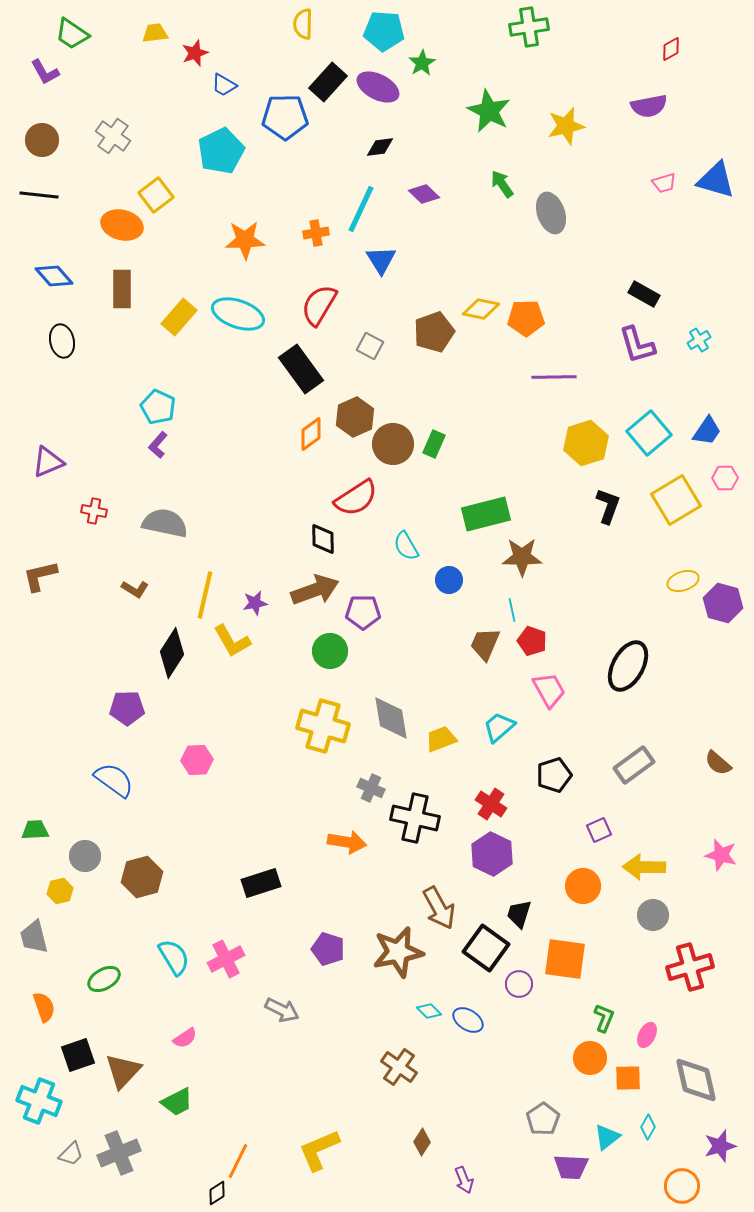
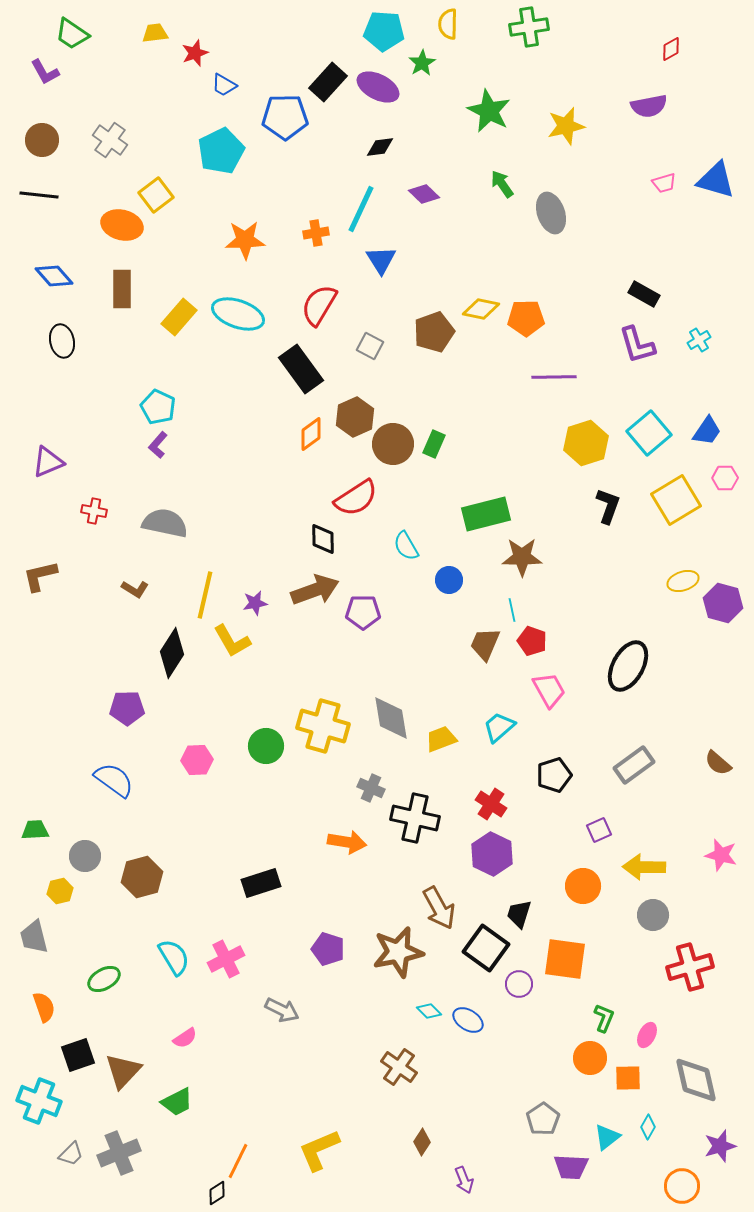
yellow semicircle at (303, 24): moved 145 px right
gray cross at (113, 136): moved 3 px left, 4 px down
green circle at (330, 651): moved 64 px left, 95 px down
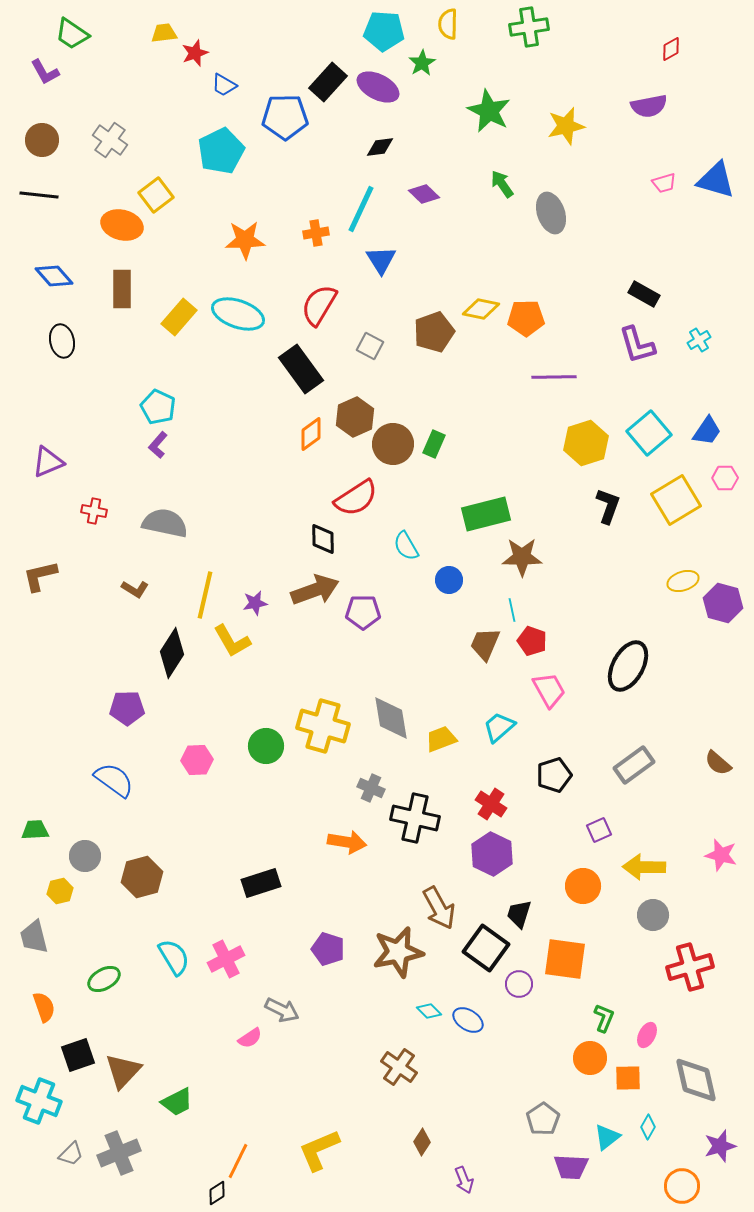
yellow trapezoid at (155, 33): moved 9 px right
pink semicircle at (185, 1038): moved 65 px right
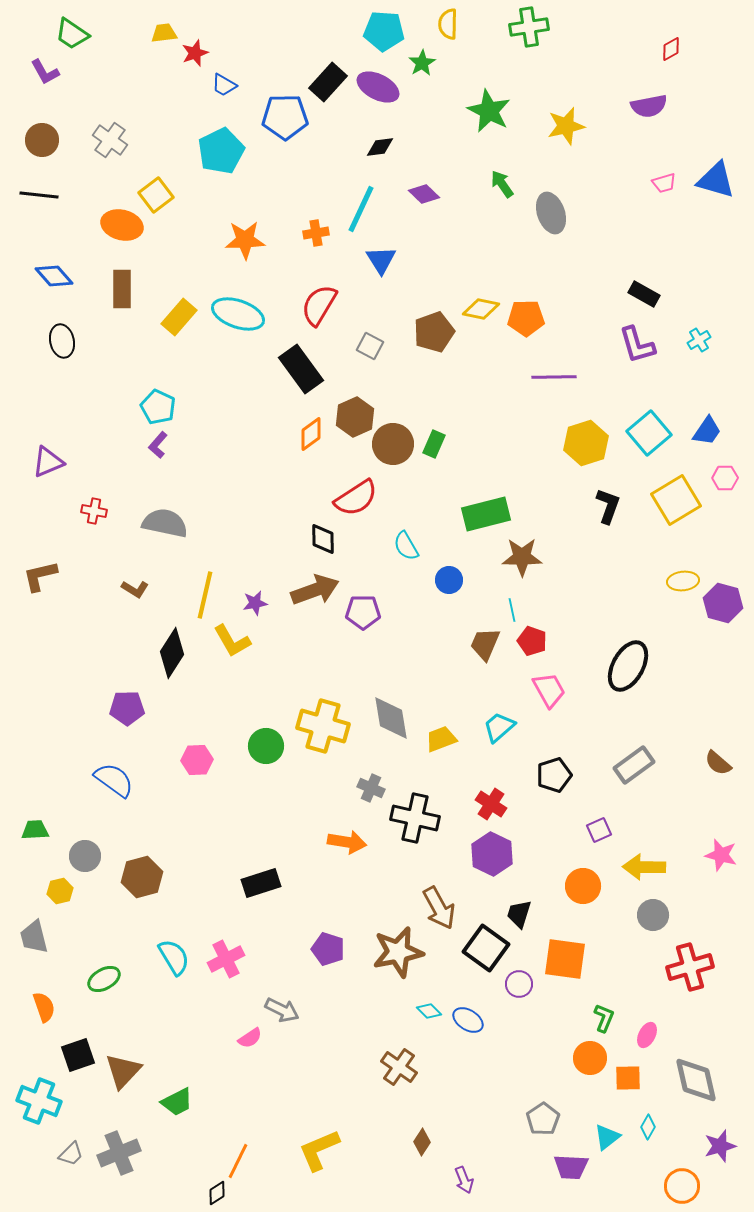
yellow ellipse at (683, 581): rotated 12 degrees clockwise
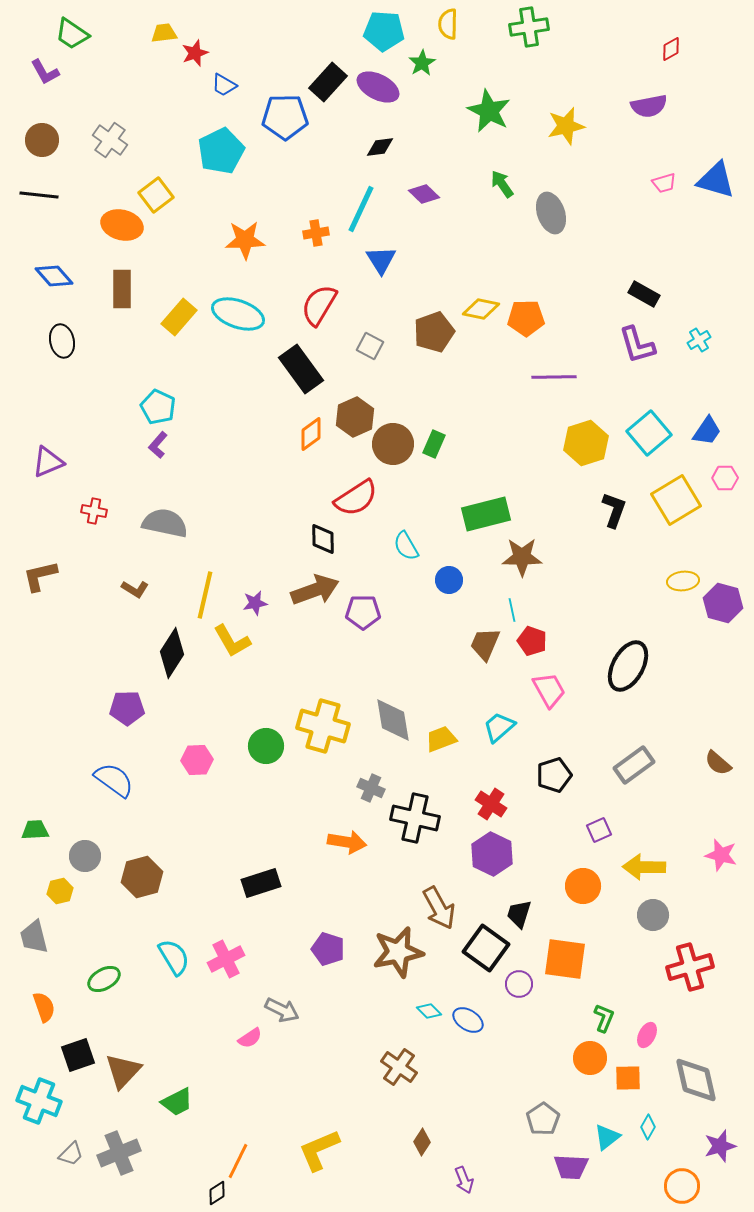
black L-shape at (608, 506): moved 6 px right, 4 px down
gray diamond at (391, 718): moved 2 px right, 2 px down
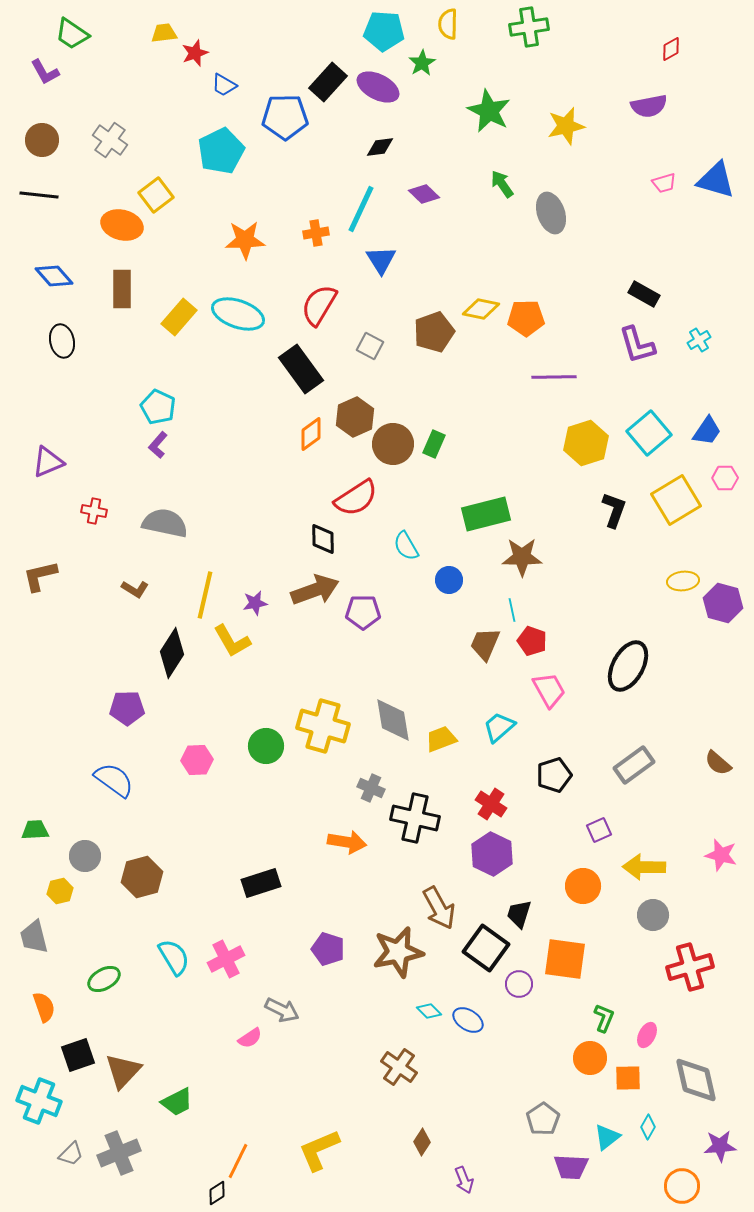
purple star at (720, 1146): rotated 12 degrees clockwise
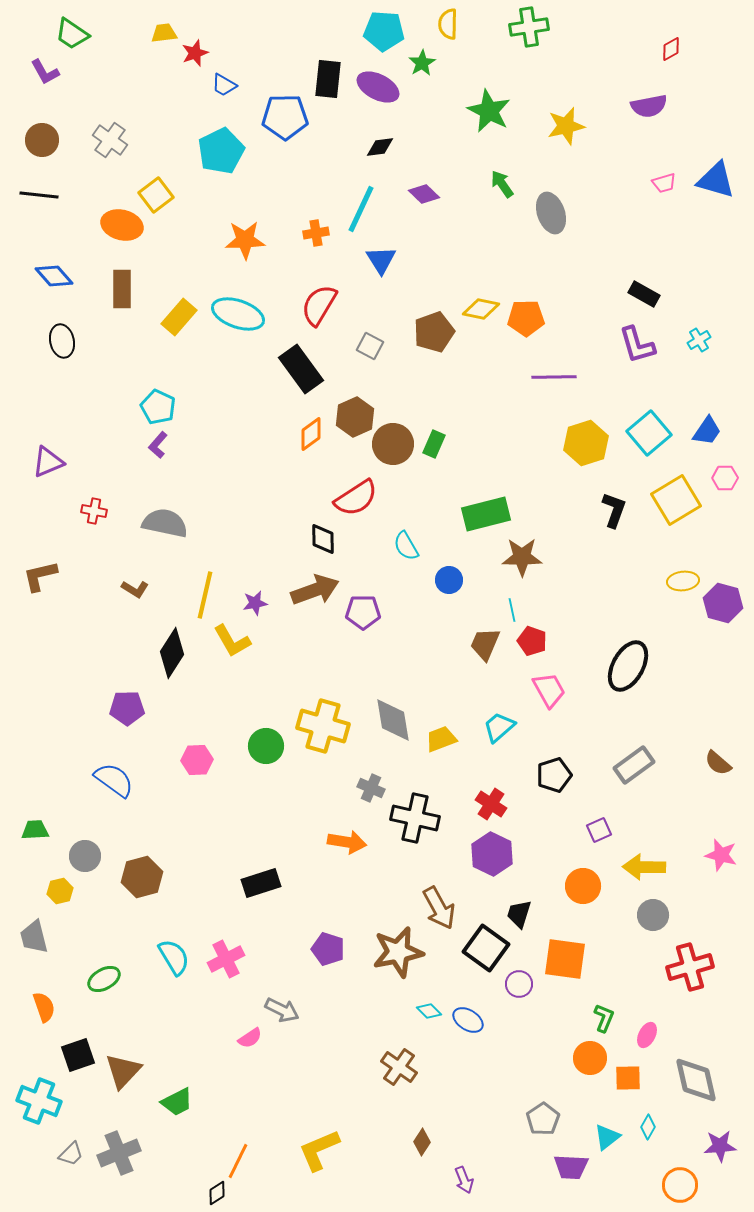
black rectangle at (328, 82): moved 3 px up; rotated 36 degrees counterclockwise
orange circle at (682, 1186): moved 2 px left, 1 px up
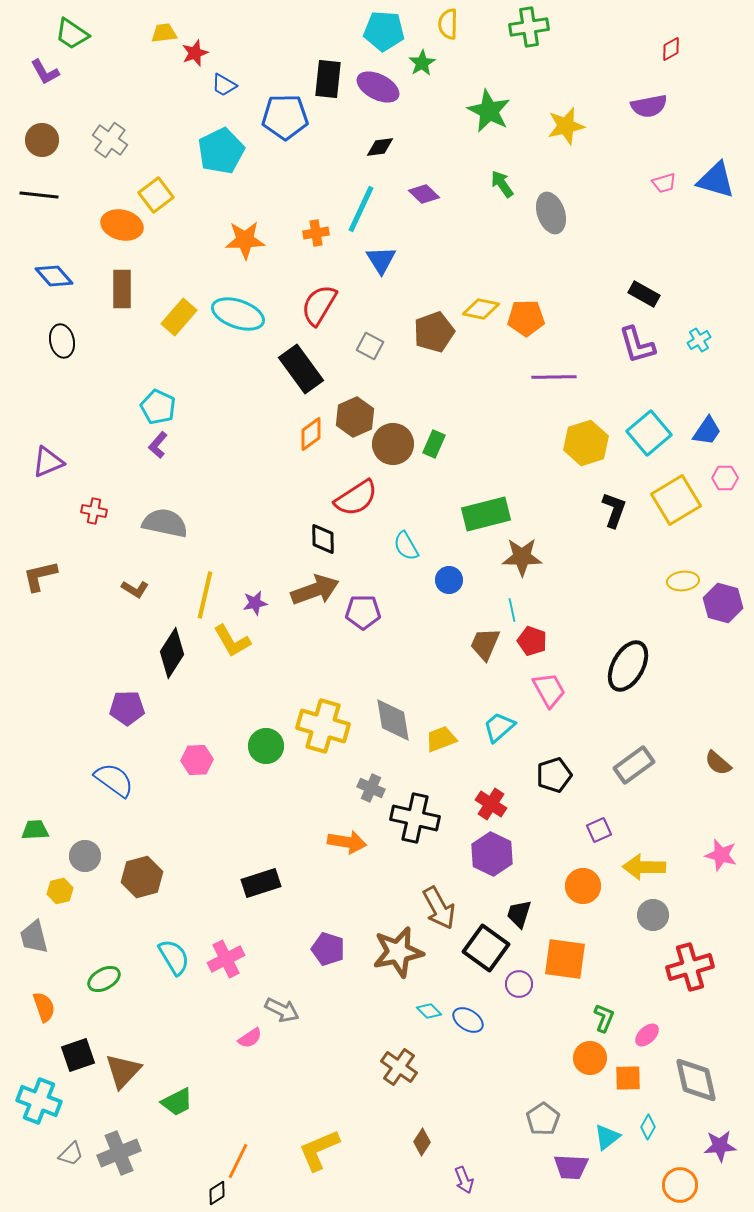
pink ellipse at (647, 1035): rotated 20 degrees clockwise
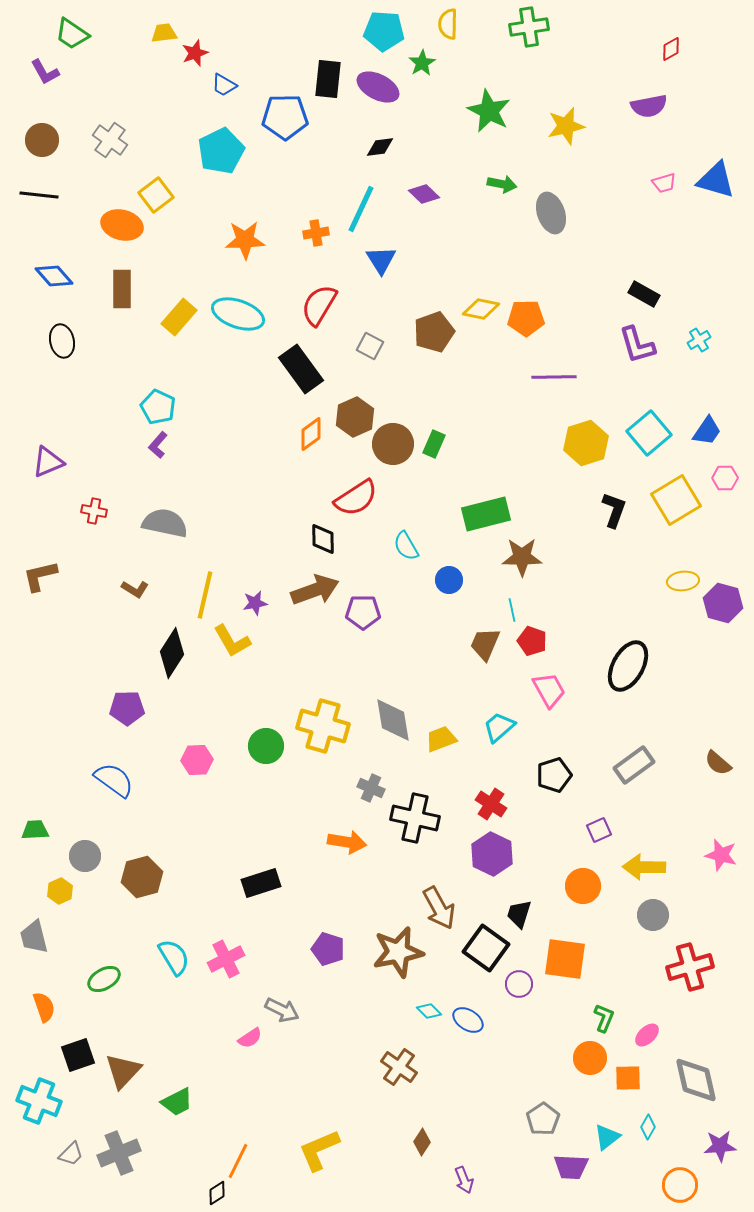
green arrow at (502, 184): rotated 136 degrees clockwise
yellow hexagon at (60, 891): rotated 10 degrees counterclockwise
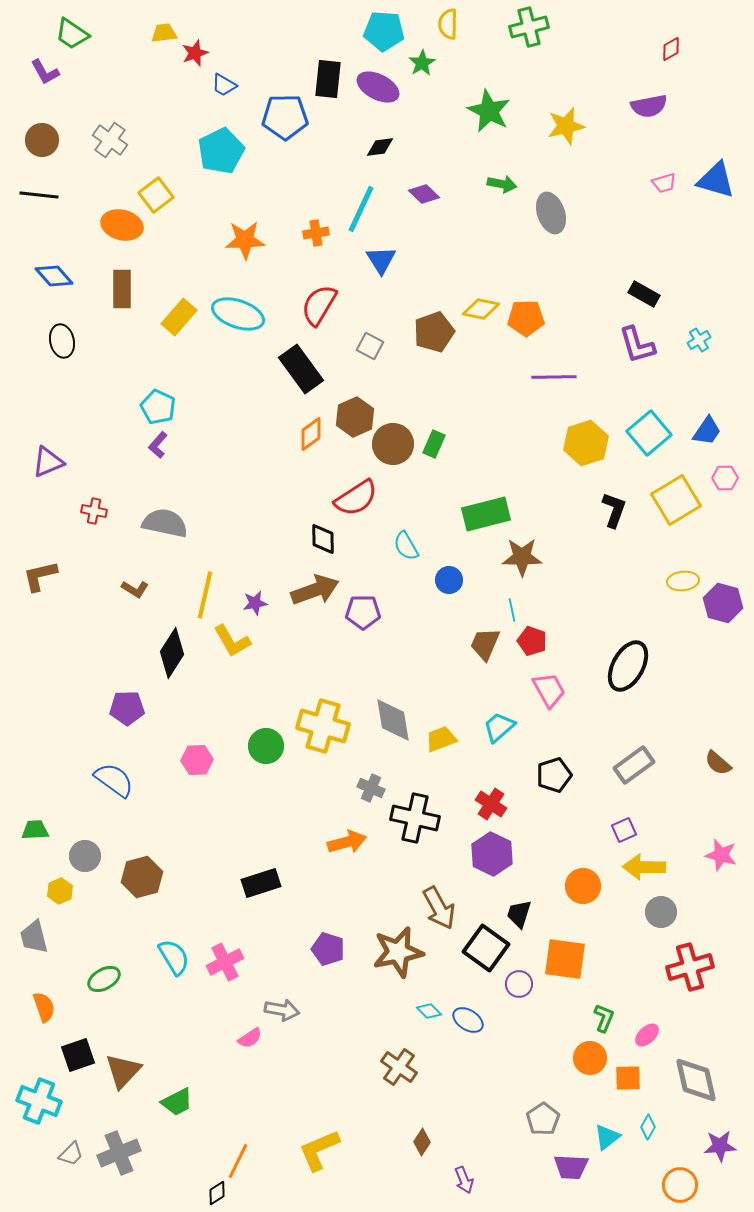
green cross at (529, 27): rotated 6 degrees counterclockwise
purple square at (599, 830): moved 25 px right
orange arrow at (347, 842): rotated 24 degrees counterclockwise
gray circle at (653, 915): moved 8 px right, 3 px up
pink cross at (226, 959): moved 1 px left, 3 px down
gray arrow at (282, 1010): rotated 16 degrees counterclockwise
